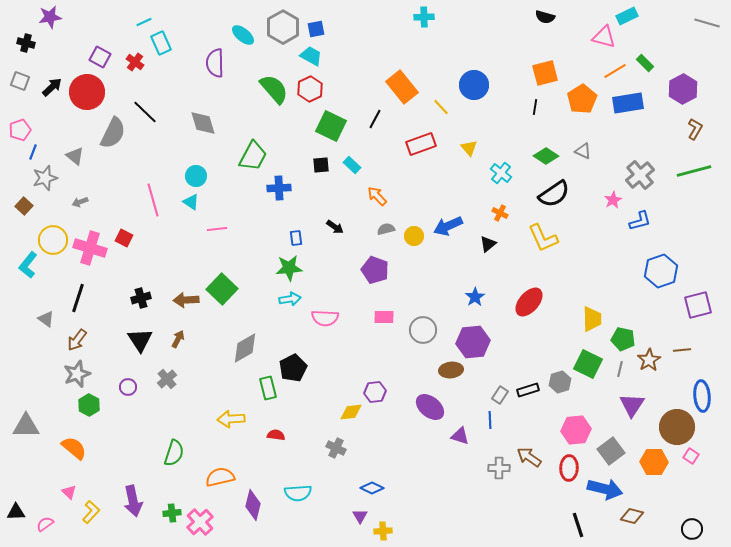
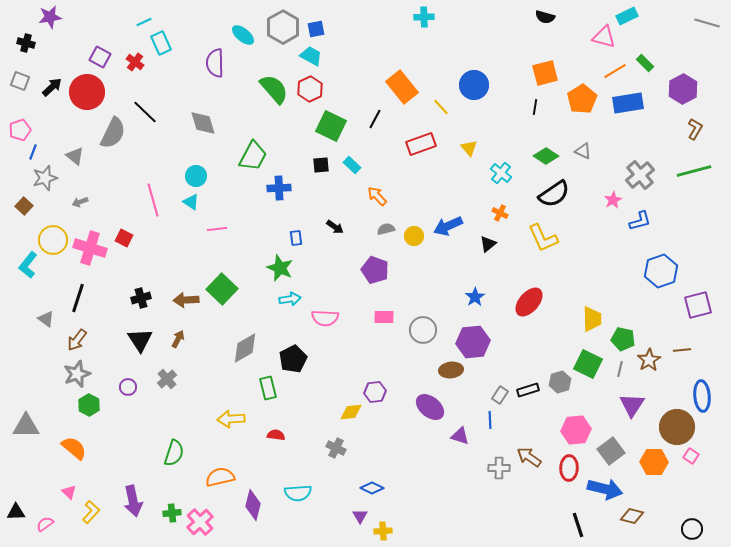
green star at (289, 268): moved 9 px left; rotated 28 degrees clockwise
black pentagon at (293, 368): moved 9 px up
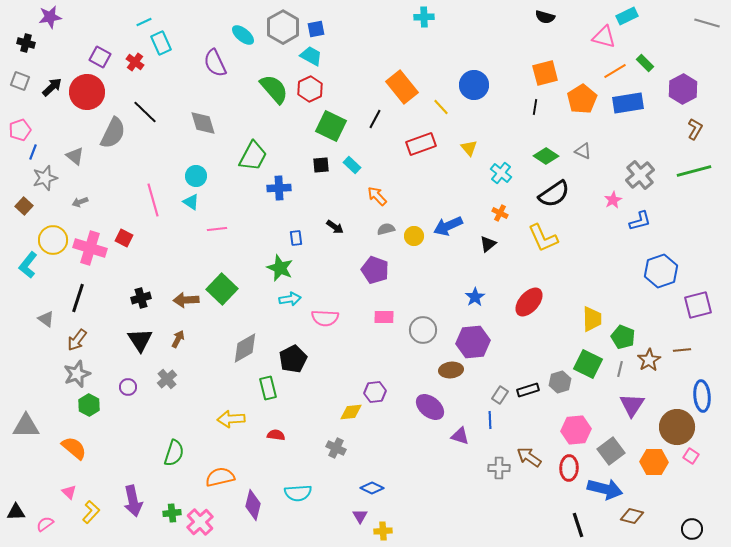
purple semicircle at (215, 63): rotated 24 degrees counterclockwise
green pentagon at (623, 339): moved 2 px up; rotated 10 degrees clockwise
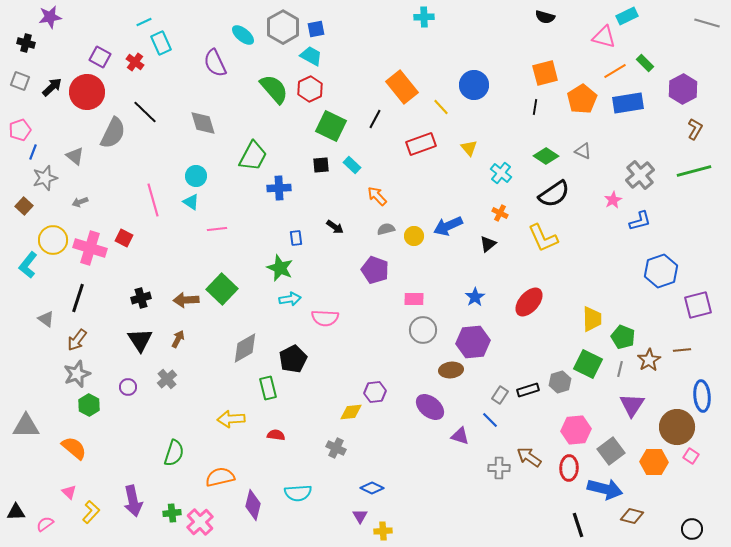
pink rectangle at (384, 317): moved 30 px right, 18 px up
blue line at (490, 420): rotated 42 degrees counterclockwise
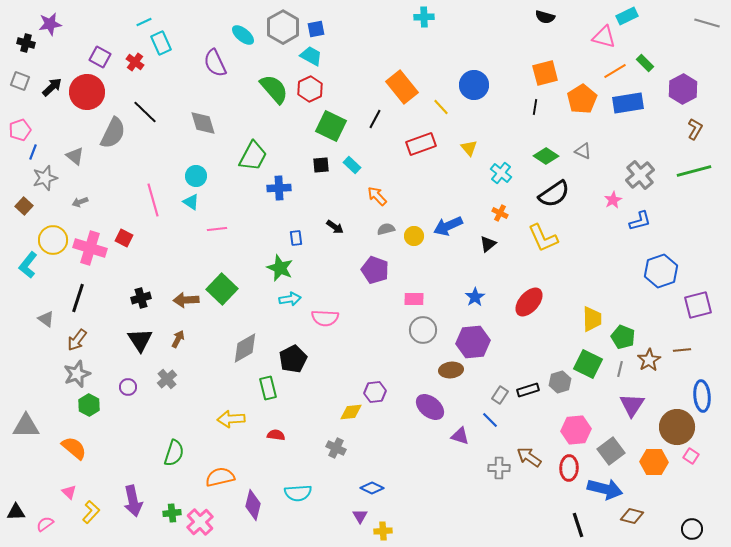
purple star at (50, 17): moved 7 px down
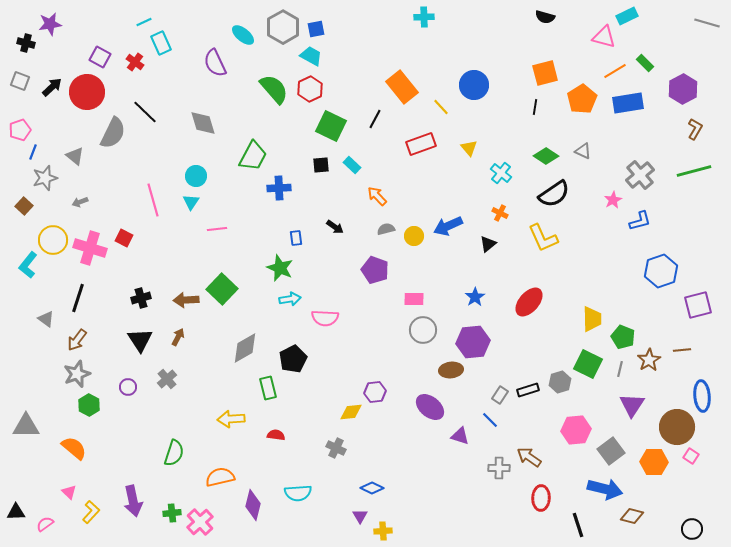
cyan triangle at (191, 202): rotated 30 degrees clockwise
brown arrow at (178, 339): moved 2 px up
red ellipse at (569, 468): moved 28 px left, 30 px down
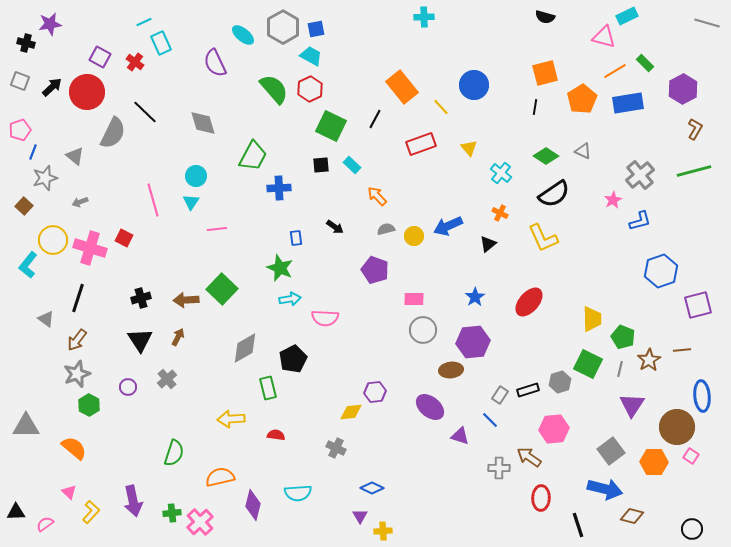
pink hexagon at (576, 430): moved 22 px left, 1 px up
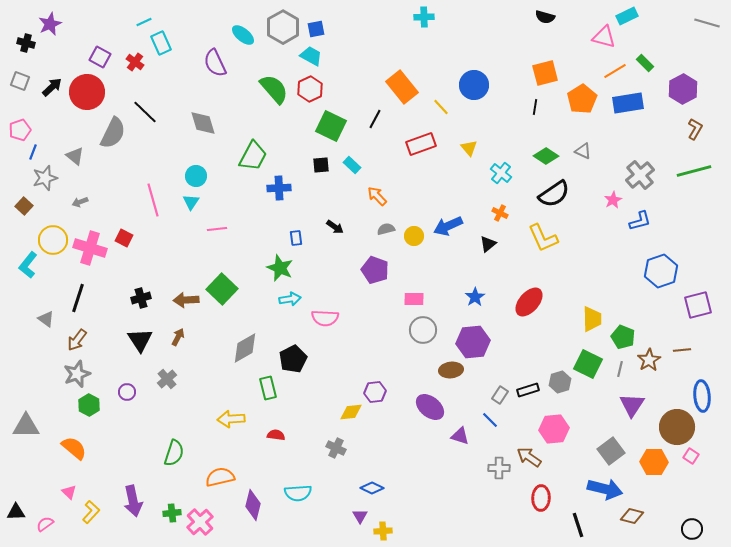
purple star at (50, 24): rotated 15 degrees counterclockwise
purple circle at (128, 387): moved 1 px left, 5 px down
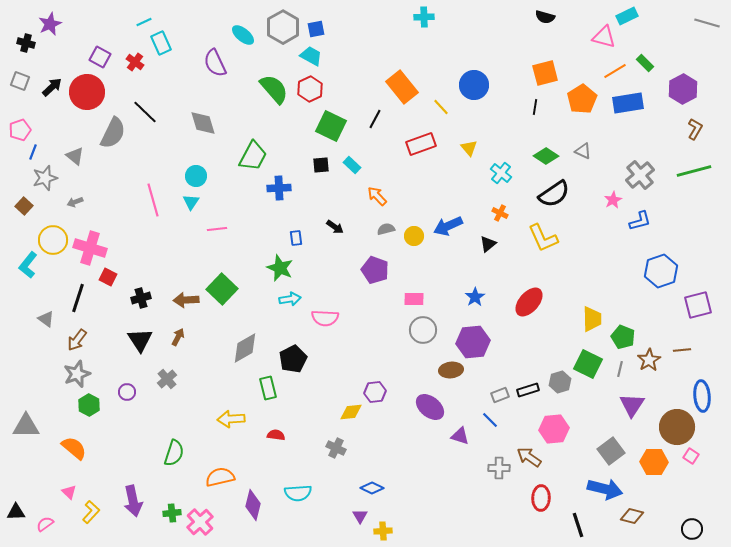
gray arrow at (80, 202): moved 5 px left
red square at (124, 238): moved 16 px left, 39 px down
gray rectangle at (500, 395): rotated 36 degrees clockwise
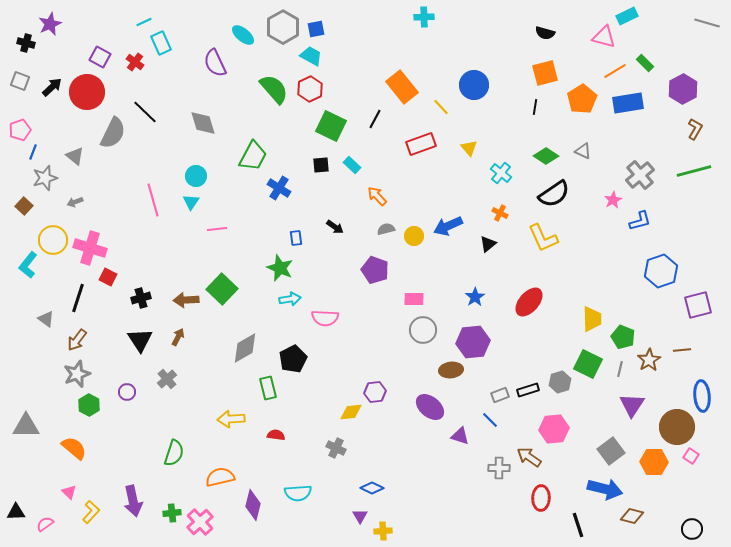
black semicircle at (545, 17): moved 16 px down
blue cross at (279, 188): rotated 35 degrees clockwise
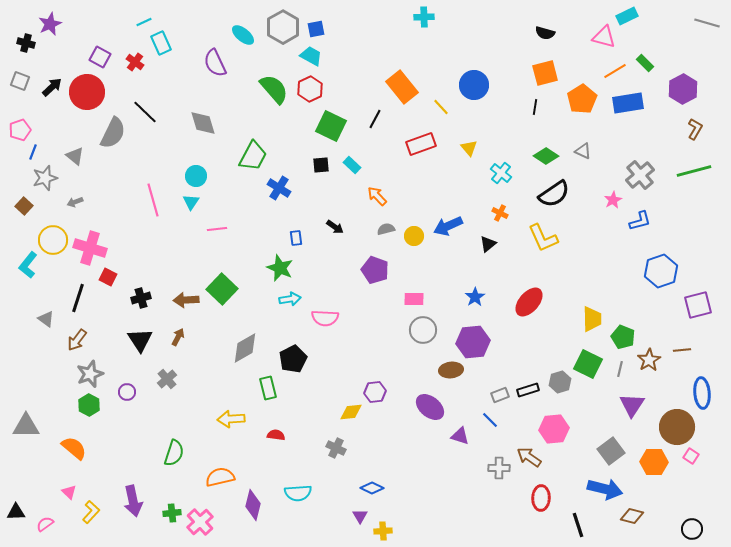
gray star at (77, 374): moved 13 px right
blue ellipse at (702, 396): moved 3 px up
